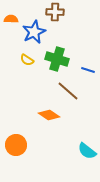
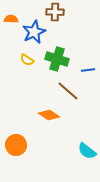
blue line: rotated 24 degrees counterclockwise
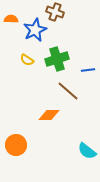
brown cross: rotated 18 degrees clockwise
blue star: moved 1 px right, 2 px up
green cross: rotated 35 degrees counterclockwise
orange diamond: rotated 35 degrees counterclockwise
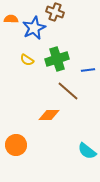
blue star: moved 1 px left, 2 px up
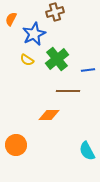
brown cross: rotated 36 degrees counterclockwise
orange semicircle: rotated 64 degrees counterclockwise
blue star: moved 6 px down
green cross: rotated 20 degrees counterclockwise
brown line: rotated 40 degrees counterclockwise
cyan semicircle: rotated 24 degrees clockwise
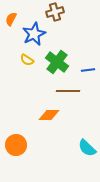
green cross: moved 3 px down; rotated 15 degrees counterclockwise
cyan semicircle: moved 3 px up; rotated 18 degrees counterclockwise
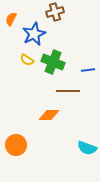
green cross: moved 4 px left; rotated 15 degrees counterclockwise
cyan semicircle: rotated 24 degrees counterclockwise
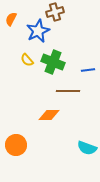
blue star: moved 4 px right, 3 px up
yellow semicircle: rotated 16 degrees clockwise
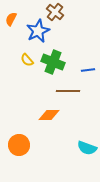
brown cross: rotated 36 degrees counterclockwise
orange circle: moved 3 px right
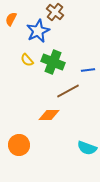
brown line: rotated 30 degrees counterclockwise
